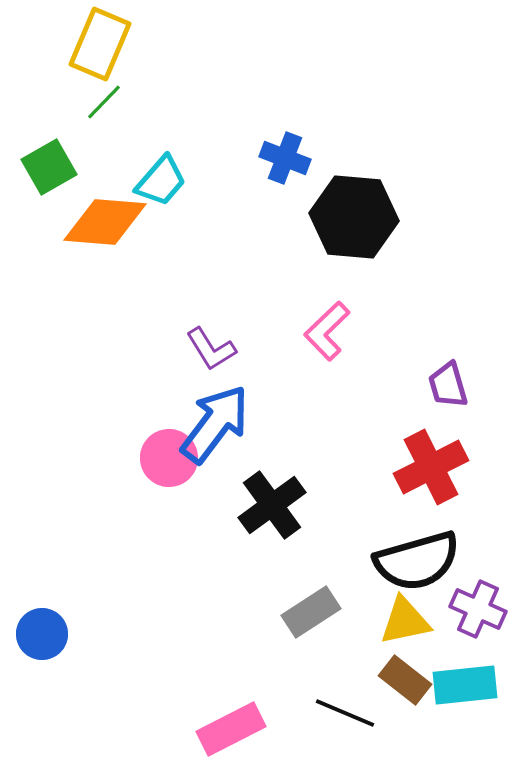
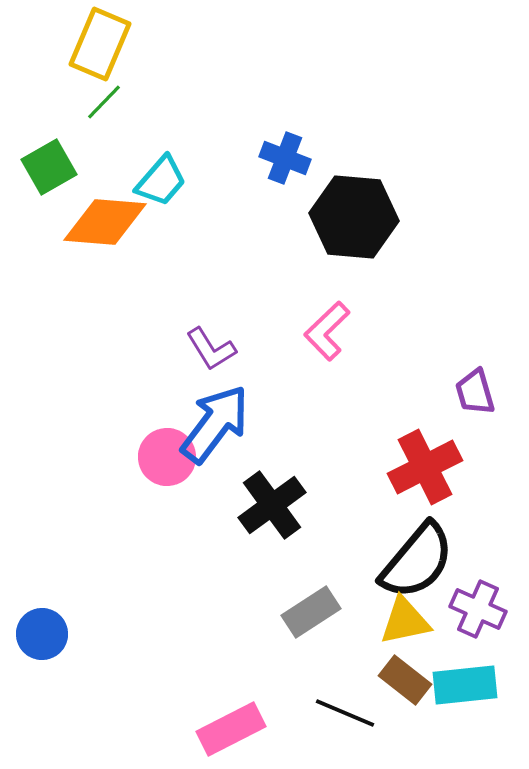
purple trapezoid: moved 27 px right, 7 px down
pink circle: moved 2 px left, 1 px up
red cross: moved 6 px left
black semicircle: rotated 34 degrees counterclockwise
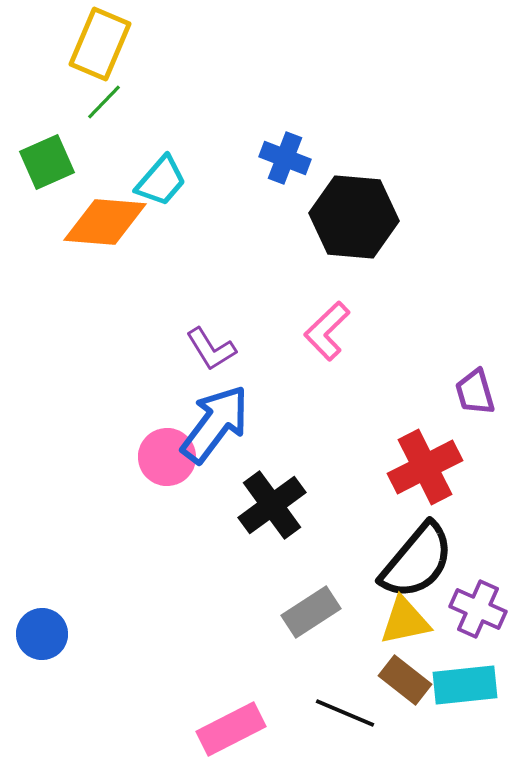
green square: moved 2 px left, 5 px up; rotated 6 degrees clockwise
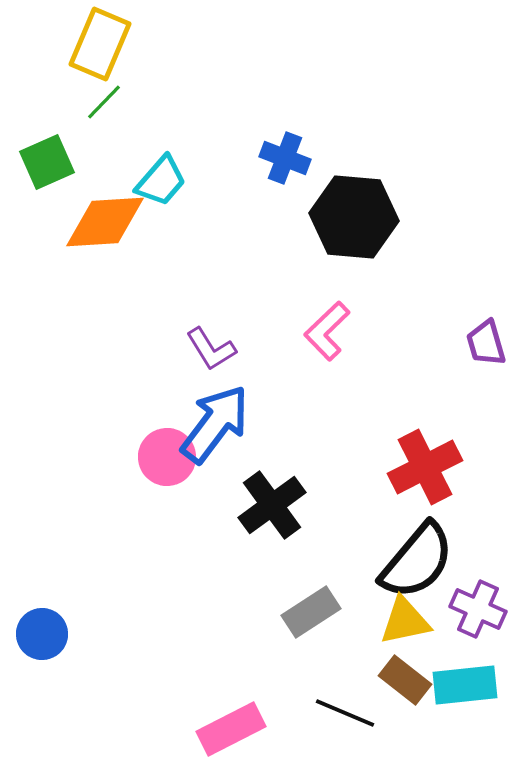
orange diamond: rotated 8 degrees counterclockwise
purple trapezoid: moved 11 px right, 49 px up
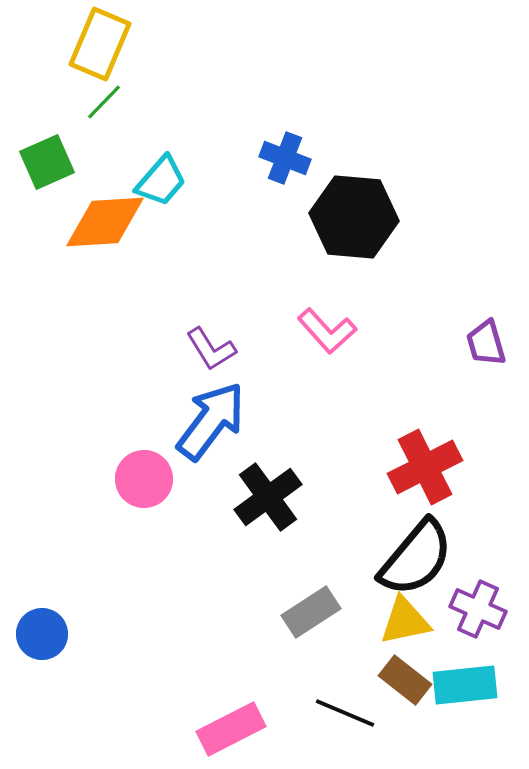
pink L-shape: rotated 88 degrees counterclockwise
blue arrow: moved 4 px left, 3 px up
pink circle: moved 23 px left, 22 px down
black cross: moved 4 px left, 8 px up
black semicircle: moved 1 px left, 3 px up
